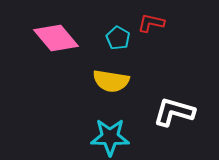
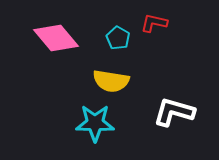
red L-shape: moved 3 px right
cyan star: moved 15 px left, 14 px up
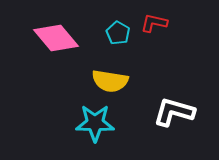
cyan pentagon: moved 5 px up
yellow semicircle: moved 1 px left
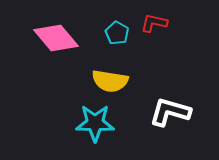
cyan pentagon: moved 1 px left
white L-shape: moved 4 px left
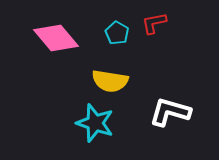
red L-shape: rotated 24 degrees counterclockwise
cyan star: rotated 18 degrees clockwise
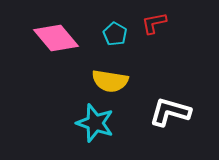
cyan pentagon: moved 2 px left, 1 px down
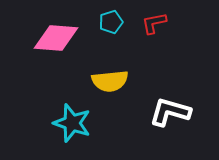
cyan pentagon: moved 4 px left, 12 px up; rotated 25 degrees clockwise
pink diamond: rotated 45 degrees counterclockwise
yellow semicircle: rotated 15 degrees counterclockwise
cyan star: moved 23 px left
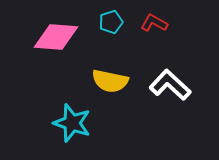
red L-shape: rotated 40 degrees clockwise
pink diamond: moved 1 px up
yellow semicircle: rotated 18 degrees clockwise
white L-shape: moved 27 px up; rotated 27 degrees clockwise
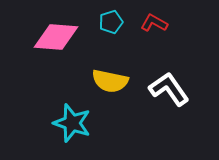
white L-shape: moved 1 px left, 4 px down; rotated 12 degrees clockwise
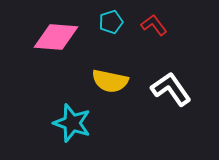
red L-shape: moved 2 px down; rotated 24 degrees clockwise
white L-shape: moved 2 px right
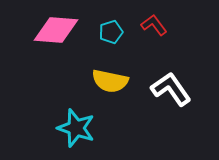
cyan pentagon: moved 10 px down
pink diamond: moved 7 px up
cyan star: moved 4 px right, 5 px down
